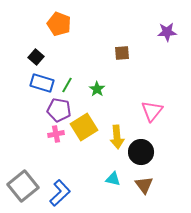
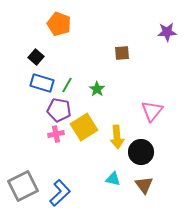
gray square: rotated 12 degrees clockwise
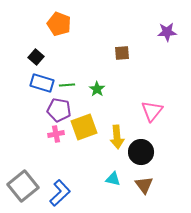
green line: rotated 56 degrees clockwise
yellow square: rotated 12 degrees clockwise
gray square: rotated 12 degrees counterclockwise
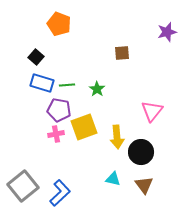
purple star: rotated 12 degrees counterclockwise
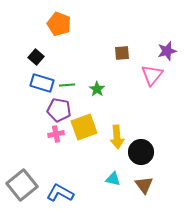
purple star: moved 19 px down
pink triangle: moved 36 px up
gray square: moved 1 px left, 1 px up
blue L-shape: rotated 108 degrees counterclockwise
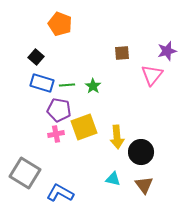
orange pentagon: moved 1 px right
green star: moved 4 px left, 3 px up
gray square: moved 3 px right, 12 px up; rotated 20 degrees counterclockwise
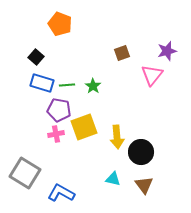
brown square: rotated 14 degrees counterclockwise
blue L-shape: moved 1 px right
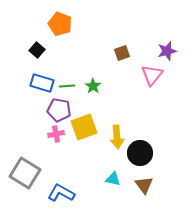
black square: moved 1 px right, 7 px up
green line: moved 1 px down
black circle: moved 1 px left, 1 px down
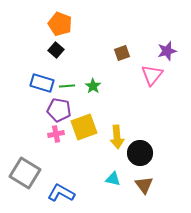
black square: moved 19 px right
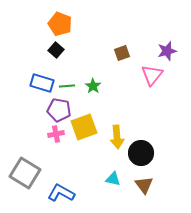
black circle: moved 1 px right
